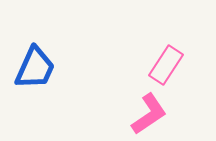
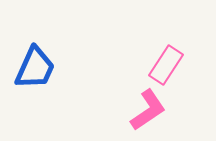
pink L-shape: moved 1 px left, 4 px up
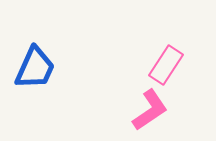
pink L-shape: moved 2 px right
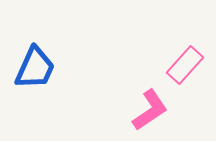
pink rectangle: moved 19 px right; rotated 9 degrees clockwise
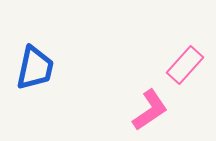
blue trapezoid: rotated 12 degrees counterclockwise
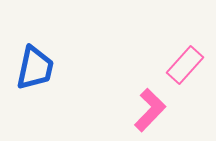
pink L-shape: rotated 12 degrees counterclockwise
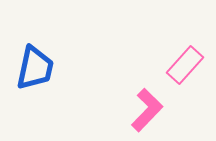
pink L-shape: moved 3 px left
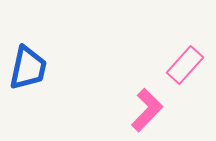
blue trapezoid: moved 7 px left
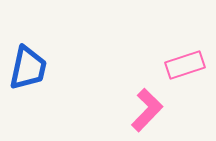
pink rectangle: rotated 30 degrees clockwise
